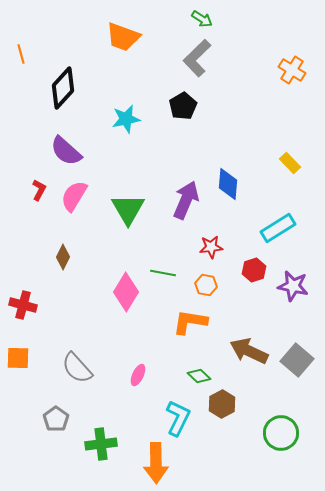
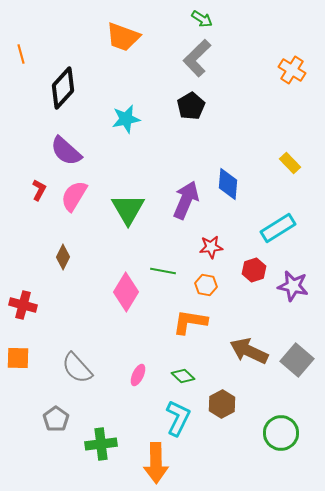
black pentagon: moved 8 px right
green line: moved 2 px up
green diamond: moved 16 px left
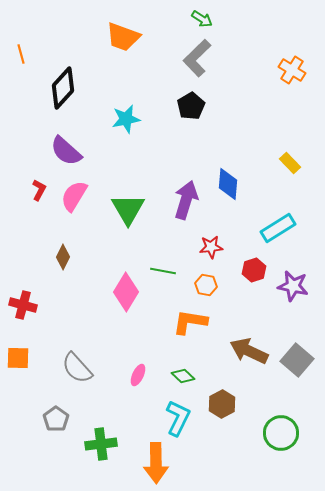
purple arrow: rotated 6 degrees counterclockwise
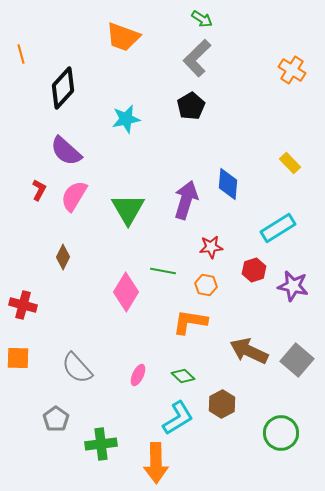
cyan L-shape: rotated 33 degrees clockwise
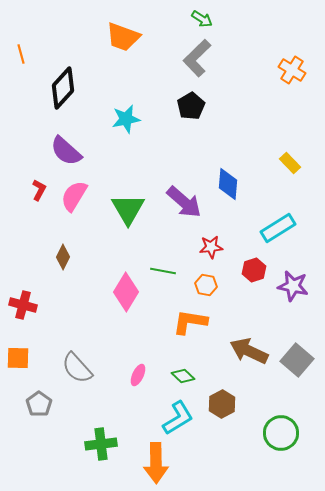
purple arrow: moved 2 px left, 2 px down; rotated 114 degrees clockwise
gray pentagon: moved 17 px left, 15 px up
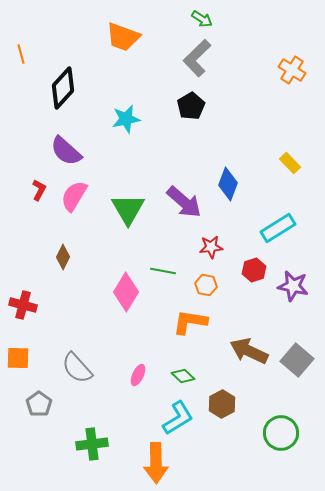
blue diamond: rotated 16 degrees clockwise
green cross: moved 9 px left
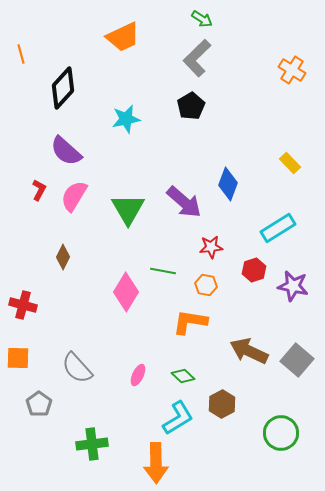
orange trapezoid: rotated 45 degrees counterclockwise
